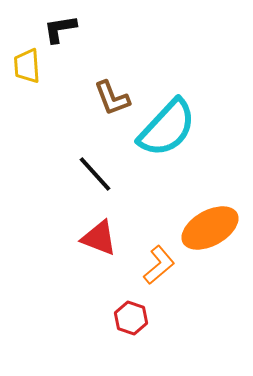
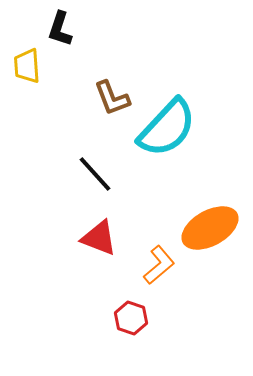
black L-shape: rotated 63 degrees counterclockwise
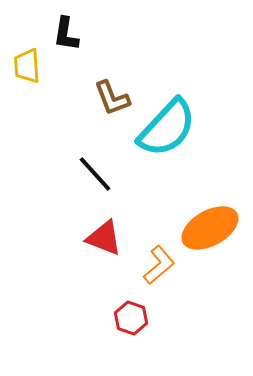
black L-shape: moved 6 px right, 5 px down; rotated 9 degrees counterclockwise
red triangle: moved 5 px right
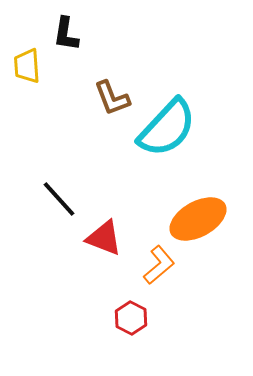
black line: moved 36 px left, 25 px down
orange ellipse: moved 12 px left, 9 px up
red hexagon: rotated 8 degrees clockwise
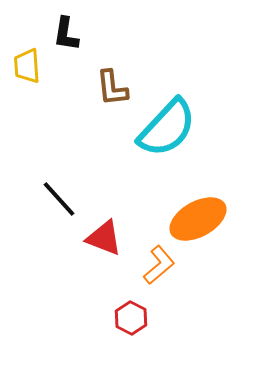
brown L-shape: moved 10 px up; rotated 15 degrees clockwise
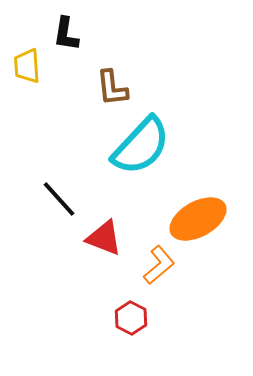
cyan semicircle: moved 26 px left, 18 px down
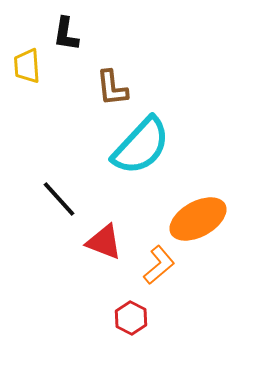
red triangle: moved 4 px down
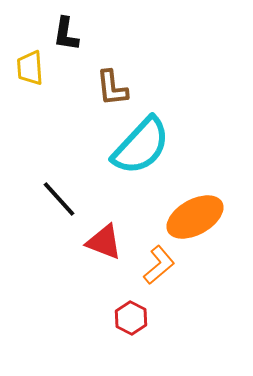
yellow trapezoid: moved 3 px right, 2 px down
orange ellipse: moved 3 px left, 2 px up
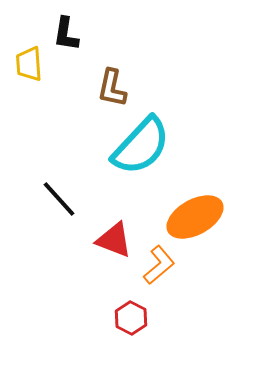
yellow trapezoid: moved 1 px left, 4 px up
brown L-shape: rotated 18 degrees clockwise
red triangle: moved 10 px right, 2 px up
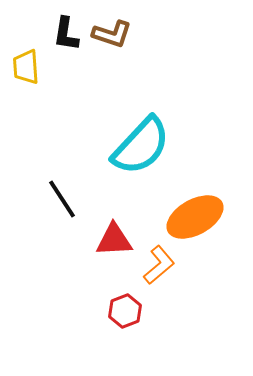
yellow trapezoid: moved 3 px left, 3 px down
brown L-shape: moved 54 px up; rotated 84 degrees counterclockwise
black line: moved 3 px right; rotated 9 degrees clockwise
red triangle: rotated 24 degrees counterclockwise
red hexagon: moved 6 px left, 7 px up; rotated 12 degrees clockwise
